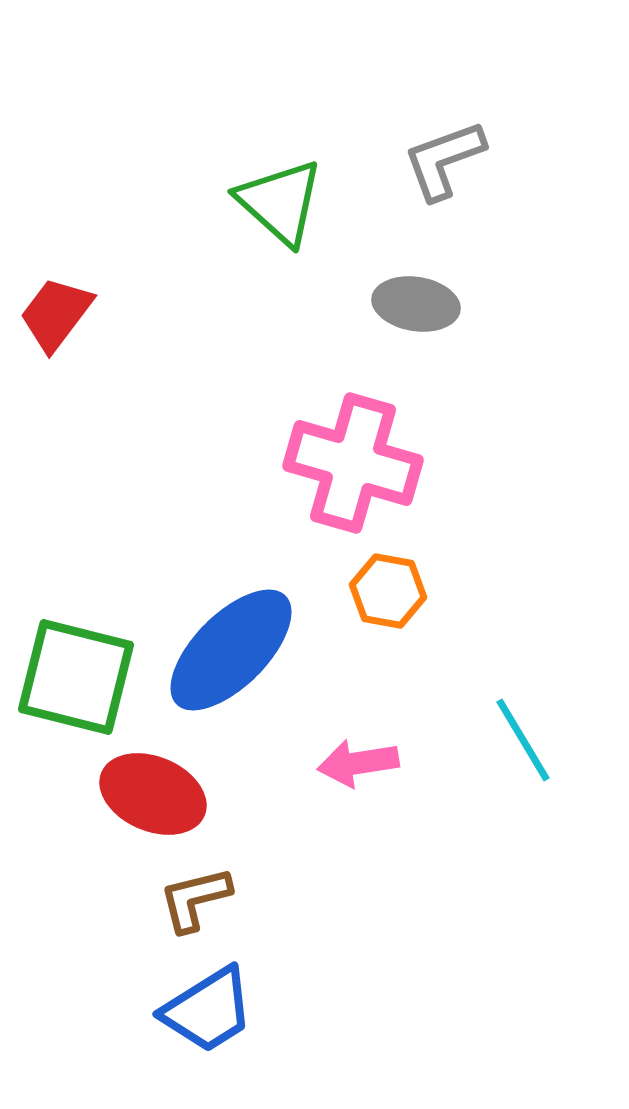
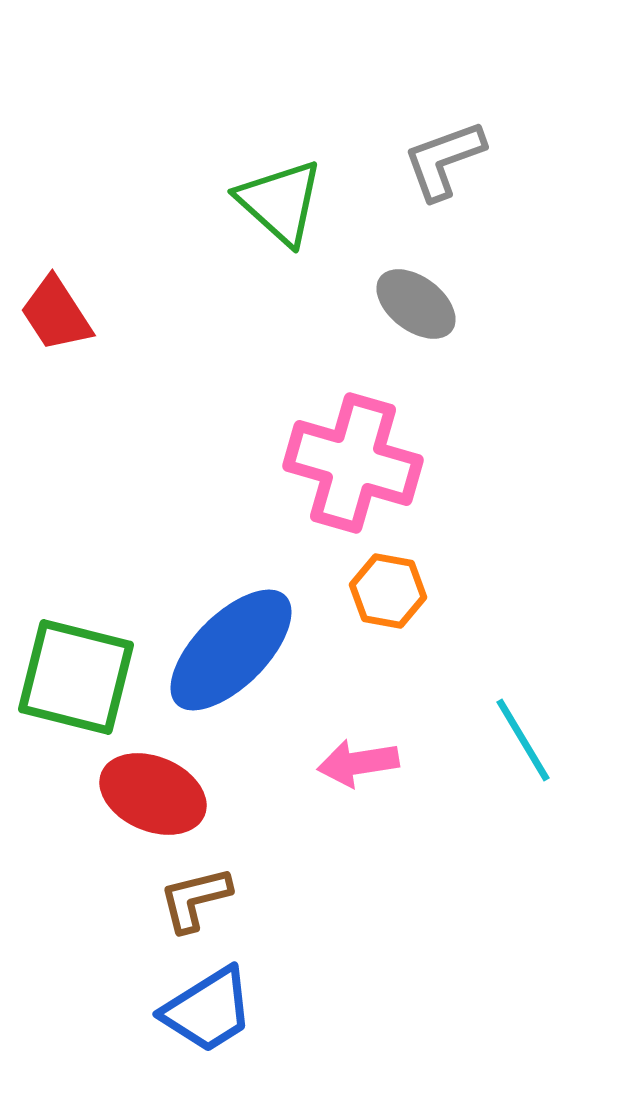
gray ellipse: rotated 28 degrees clockwise
red trapezoid: rotated 70 degrees counterclockwise
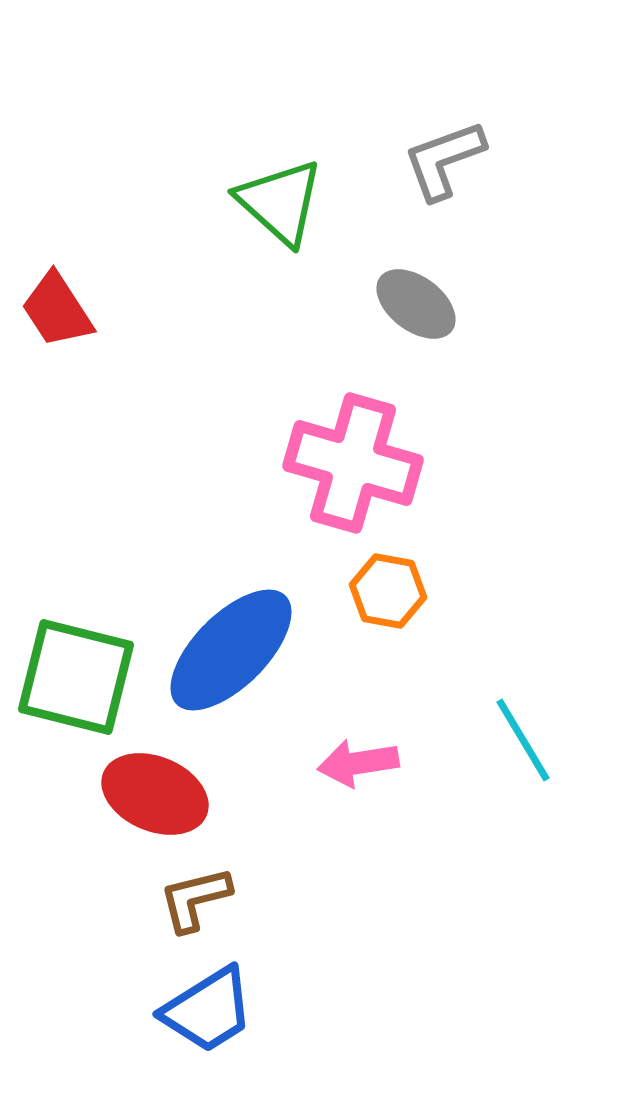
red trapezoid: moved 1 px right, 4 px up
red ellipse: moved 2 px right
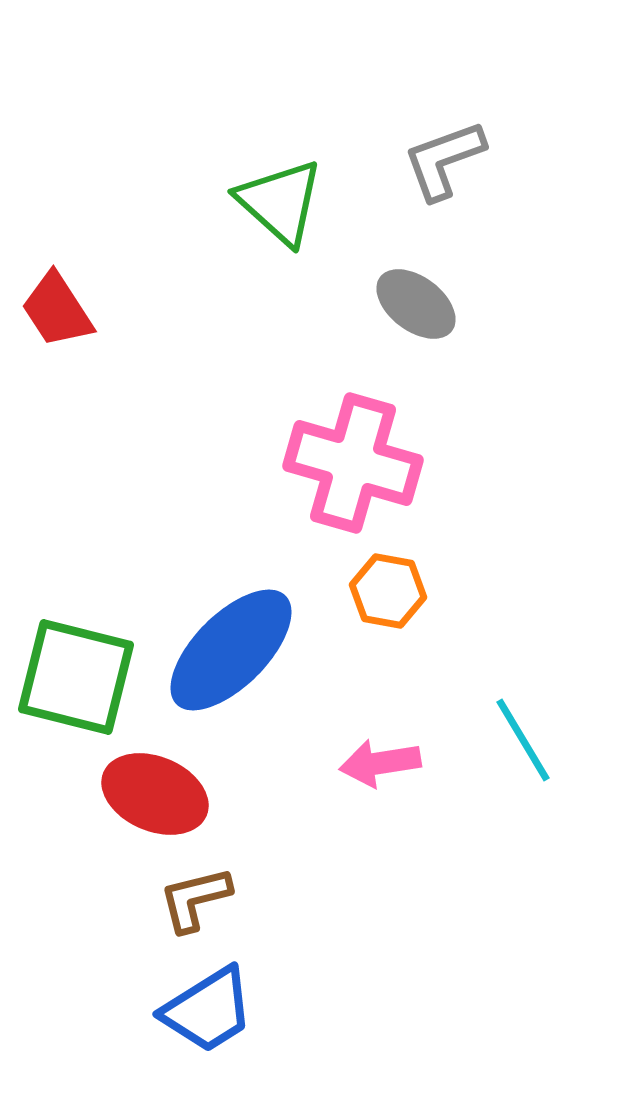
pink arrow: moved 22 px right
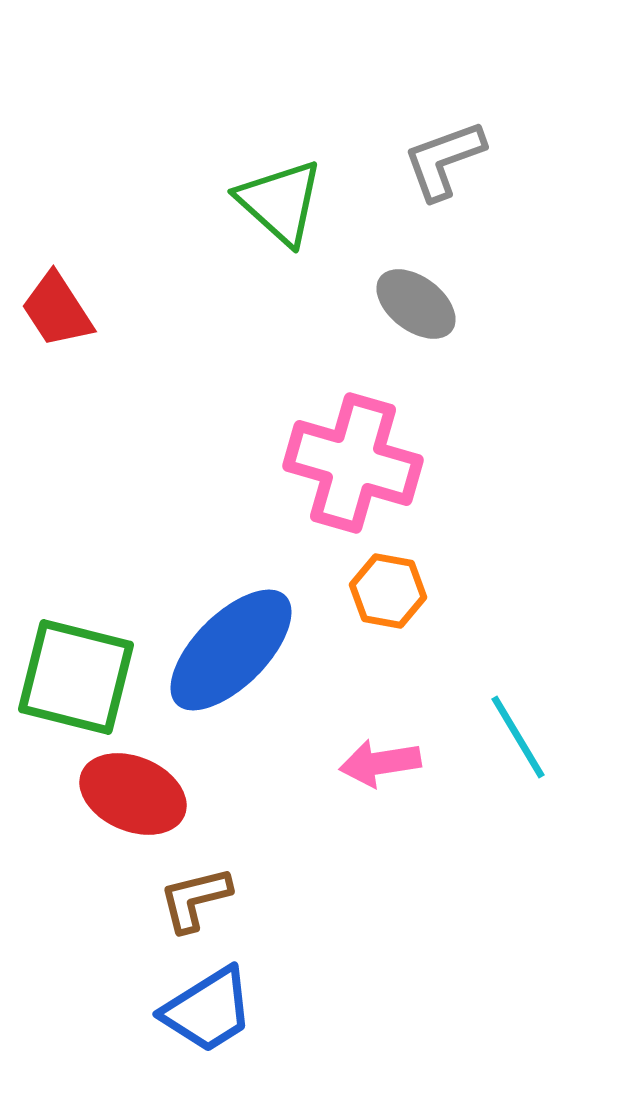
cyan line: moved 5 px left, 3 px up
red ellipse: moved 22 px left
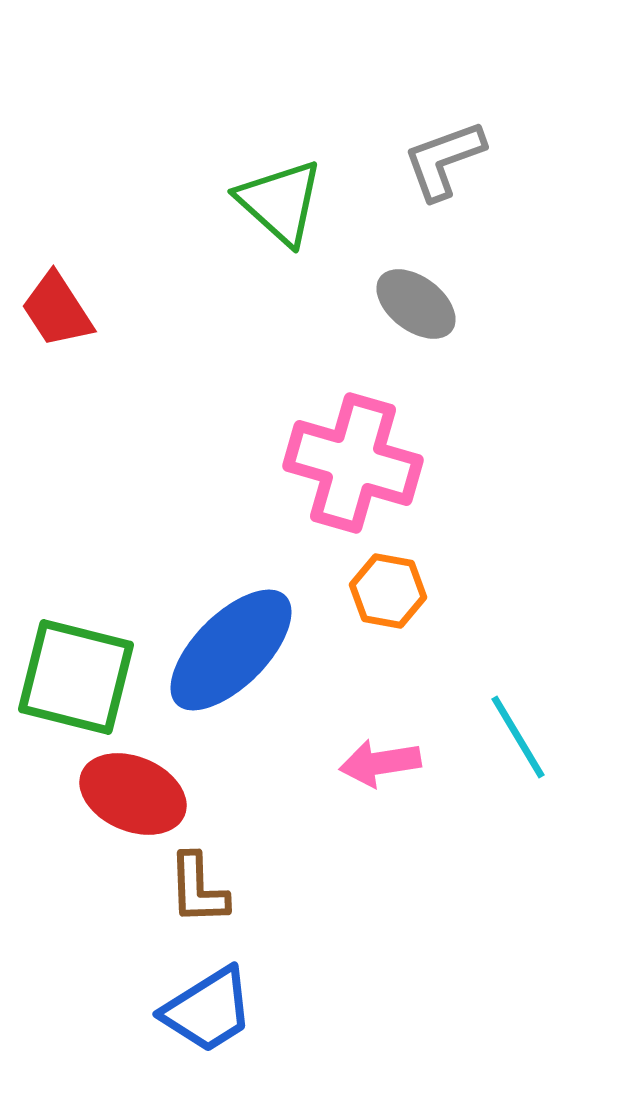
brown L-shape: moved 3 px right, 10 px up; rotated 78 degrees counterclockwise
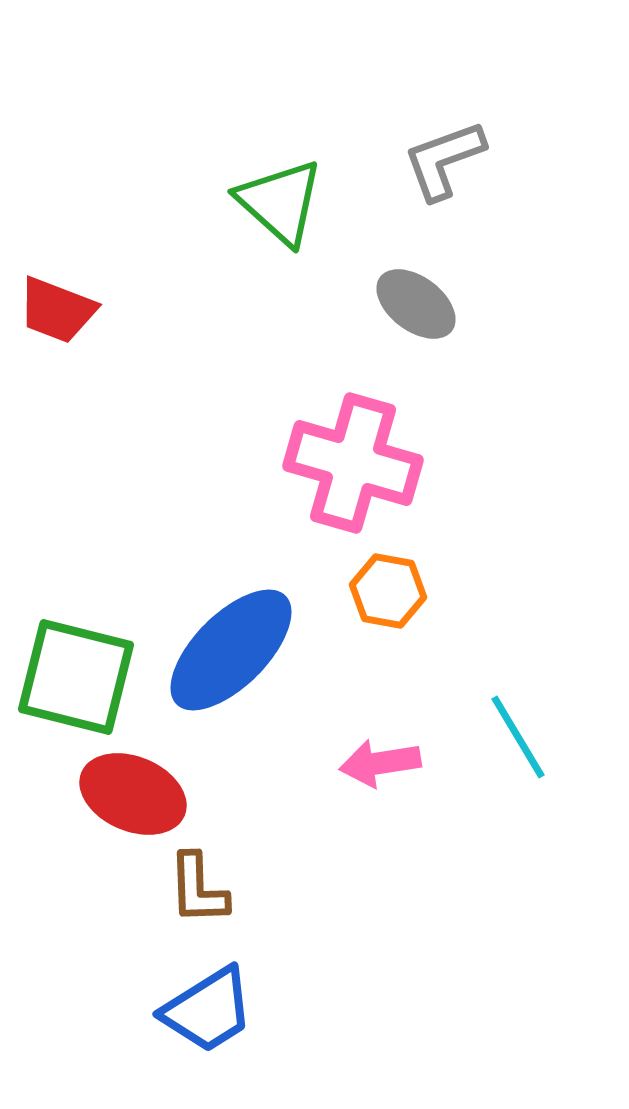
red trapezoid: rotated 36 degrees counterclockwise
